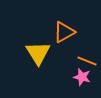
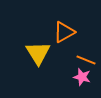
orange line: moved 1 px left, 1 px up
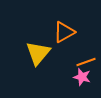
yellow triangle: rotated 12 degrees clockwise
orange line: moved 2 px down; rotated 42 degrees counterclockwise
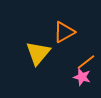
orange line: rotated 18 degrees counterclockwise
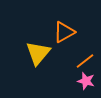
orange line: moved 1 px left, 1 px up
pink star: moved 4 px right, 4 px down
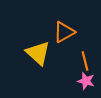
yellow triangle: rotated 28 degrees counterclockwise
orange line: rotated 66 degrees counterclockwise
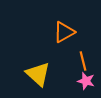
yellow triangle: moved 21 px down
orange line: moved 2 px left
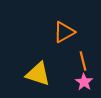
yellow triangle: rotated 24 degrees counterclockwise
pink star: moved 2 px left, 1 px down; rotated 18 degrees clockwise
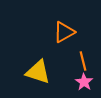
yellow triangle: moved 2 px up
